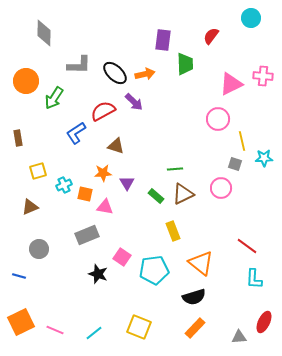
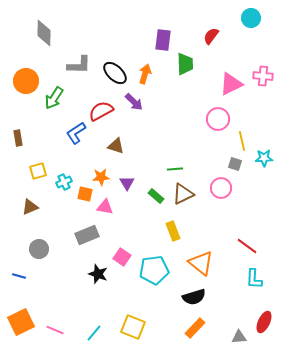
orange arrow at (145, 74): rotated 60 degrees counterclockwise
red semicircle at (103, 111): moved 2 px left
orange star at (103, 173): moved 2 px left, 4 px down
cyan cross at (64, 185): moved 3 px up
yellow square at (139, 327): moved 6 px left
cyan line at (94, 333): rotated 12 degrees counterclockwise
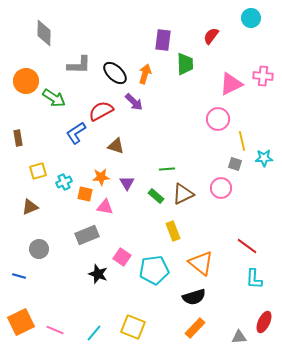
green arrow at (54, 98): rotated 90 degrees counterclockwise
green line at (175, 169): moved 8 px left
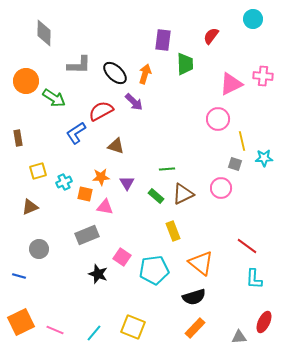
cyan circle at (251, 18): moved 2 px right, 1 px down
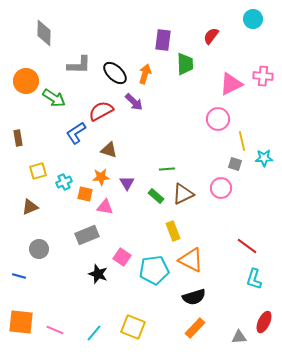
brown triangle at (116, 146): moved 7 px left, 4 px down
orange triangle at (201, 263): moved 10 px left, 3 px up; rotated 12 degrees counterclockwise
cyan L-shape at (254, 279): rotated 15 degrees clockwise
orange square at (21, 322): rotated 32 degrees clockwise
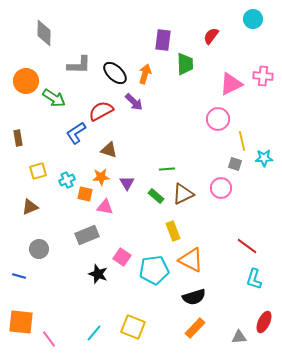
cyan cross at (64, 182): moved 3 px right, 2 px up
pink line at (55, 330): moved 6 px left, 9 px down; rotated 30 degrees clockwise
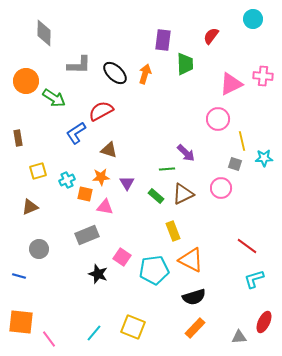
purple arrow at (134, 102): moved 52 px right, 51 px down
cyan L-shape at (254, 279): rotated 55 degrees clockwise
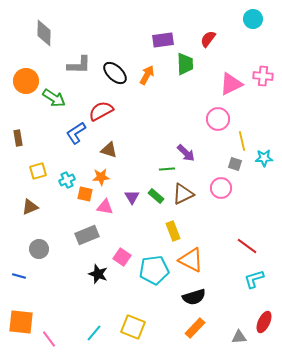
red semicircle at (211, 36): moved 3 px left, 3 px down
purple rectangle at (163, 40): rotated 75 degrees clockwise
orange arrow at (145, 74): moved 2 px right, 1 px down; rotated 12 degrees clockwise
purple triangle at (127, 183): moved 5 px right, 14 px down
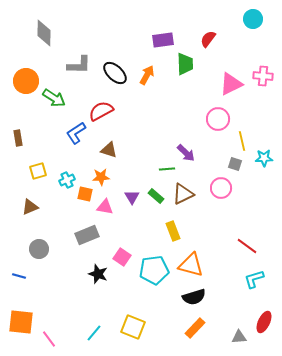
orange triangle at (191, 260): moved 5 px down; rotated 12 degrees counterclockwise
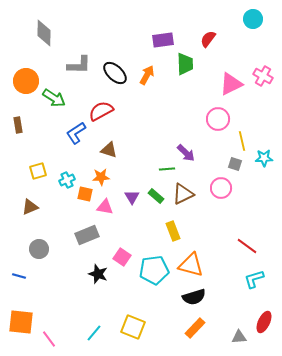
pink cross at (263, 76): rotated 24 degrees clockwise
brown rectangle at (18, 138): moved 13 px up
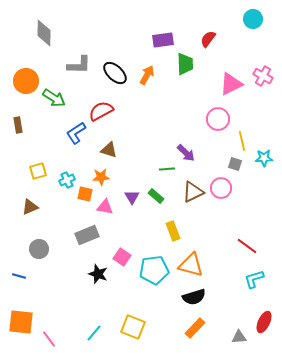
brown triangle at (183, 194): moved 10 px right, 2 px up
